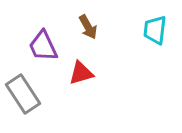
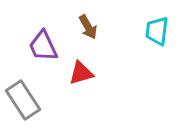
cyan trapezoid: moved 2 px right, 1 px down
gray rectangle: moved 6 px down
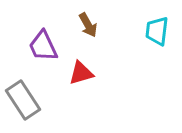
brown arrow: moved 2 px up
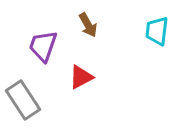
purple trapezoid: rotated 44 degrees clockwise
red triangle: moved 4 px down; rotated 12 degrees counterclockwise
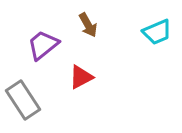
cyan trapezoid: moved 1 px down; rotated 120 degrees counterclockwise
purple trapezoid: moved 1 px up; rotated 32 degrees clockwise
